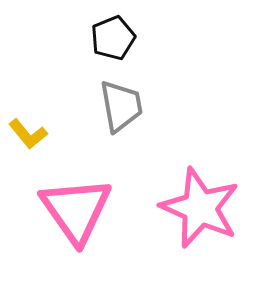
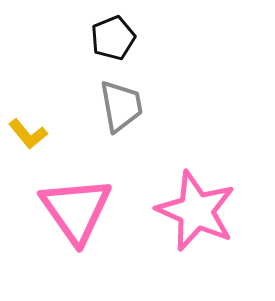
pink star: moved 4 px left, 3 px down
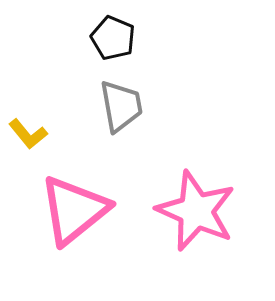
black pentagon: rotated 27 degrees counterclockwise
pink triangle: moved 2 px left; rotated 26 degrees clockwise
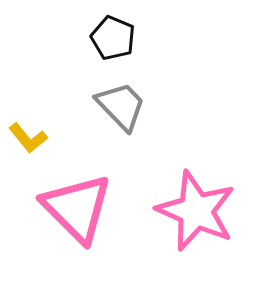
gray trapezoid: rotated 34 degrees counterclockwise
yellow L-shape: moved 4 px down
pink triangle: moved 3 px right, 2 px up; rotated 36 degrees counterclockwise
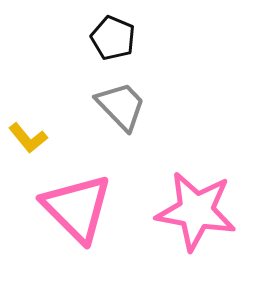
pink star: rotated 14 degrees counterclockwise
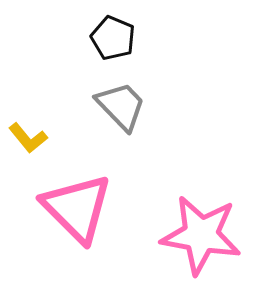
pink star: moved 5 px right, 24 px down
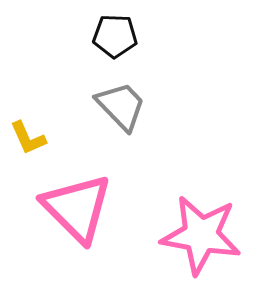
black pentagon: moved 2 px right, 2 px up; rotated 21 degrees counterclockwise
yellow L-shape: rotated 15 degrees clockwise
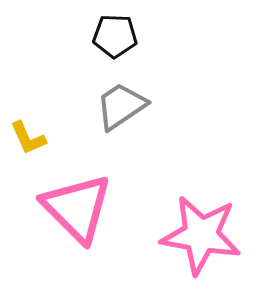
gray trapezoid: rotated 80 degrees counterclockwise
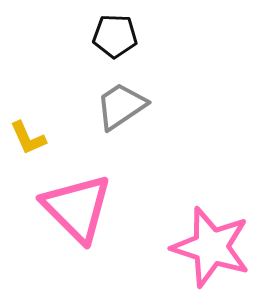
pink star: moved 10 px right, 12 px down; rotated 8 degrees clockwise
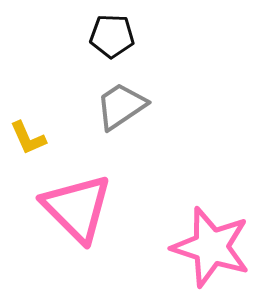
black pentagon: moved 3 px left
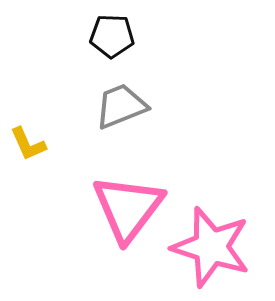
gray trapezoid: rotated 12 degrees clockwise
yellow L-shape: moved 6 px down
pink triangle: moved 51 px right; rotated 22 degrees clockwise
